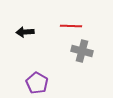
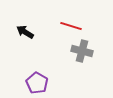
red line: rotated 15 degrees clockwise
black arrow: rotated 36 degrees clockwise
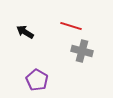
purple pentagon: moved 3 px up
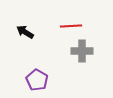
red line: rotated 20 degrees counterclockwise
gray cross: rotated 15 degrees counterclockwise
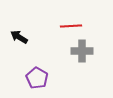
black arrow: moved 6 px left, 5 px down
purple pentagon: moved 2 px up
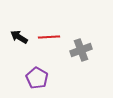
red line: moved 22 px left, 11 px down
gray cross: moved 1 px left, 1 px up; rotated 20 degrees counterclockwise
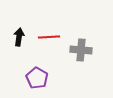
black arrow: rotated 66 degrees clockwise
gray cross: rotated 25 degrees clockwise
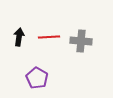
gray cross: moved 9 px up
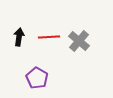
gray cross: moved 2 px left; rotated 35 degrees clockwise
